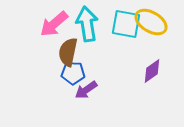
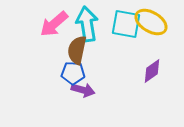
brown semicircle: moved 9 px right, 2 px up
purple arrow: moved 3 px left; rotated 130 degrees counterclockwise
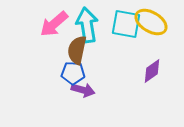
cyan arrow: moved 1 px down
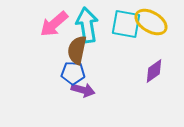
purple diamond: moved 2 px right
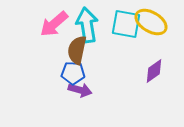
purple arrow: moved 3 px left
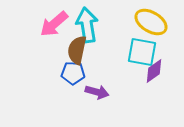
cyan square: moved 16 px right, 28 px down
purple arrow: moved 17 px right, 2 px down
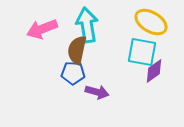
pink arrow: moved 12 px left, 5 px down; rotated 20 degrees clockwise
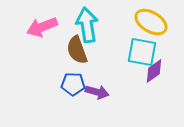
pink arrow: moved 2 px up
brown semicircle: rotated 32 degrees counterclockwise
blue pentagon: moved 11 px down
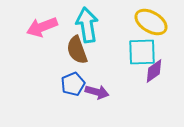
cyan square: rotated 12 degrees counterclockwise
blue pentagon: rotated 25 degrees counterclockwise
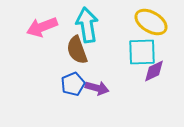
purple diamond: rotated 10 degrees clockwise
purple arrow: moved 4 px up
